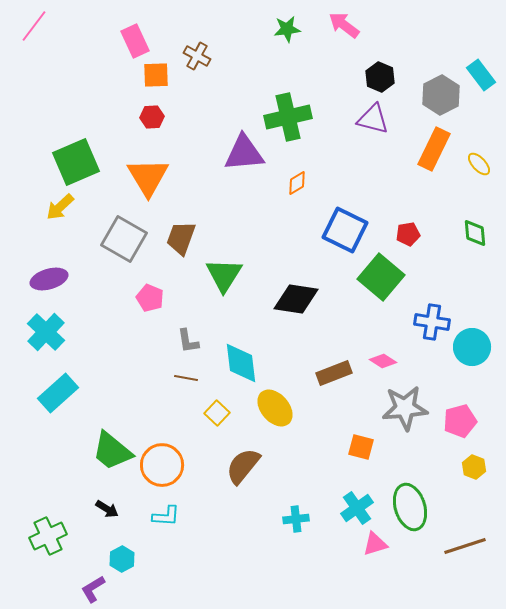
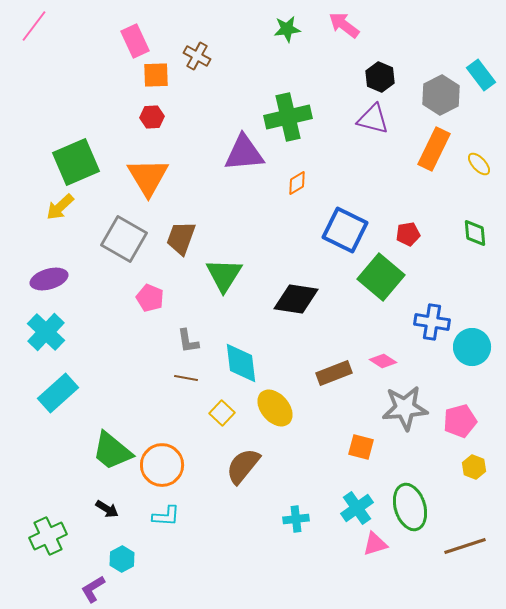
yellow square at (217, 413): moved 5 px right
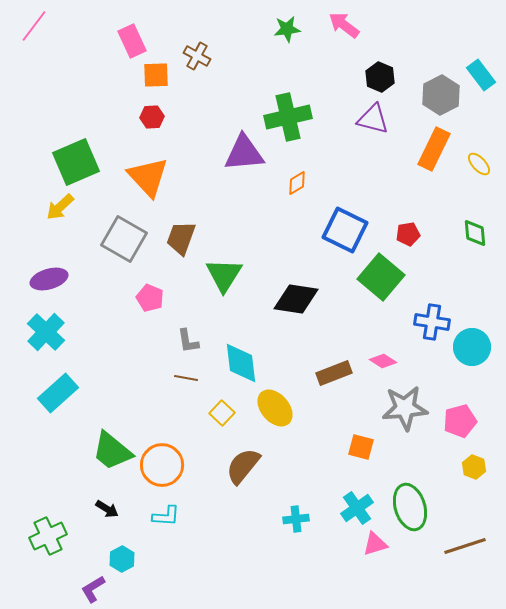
pink rectangle at (135, 41): moved 3 px left
orange triangle at (148, 177): rotated 12 degrees counterclockwise
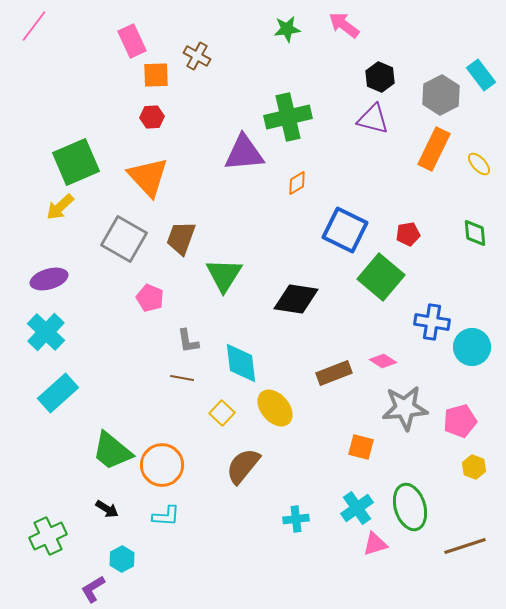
brown line at (186, 378): moved 4 px left
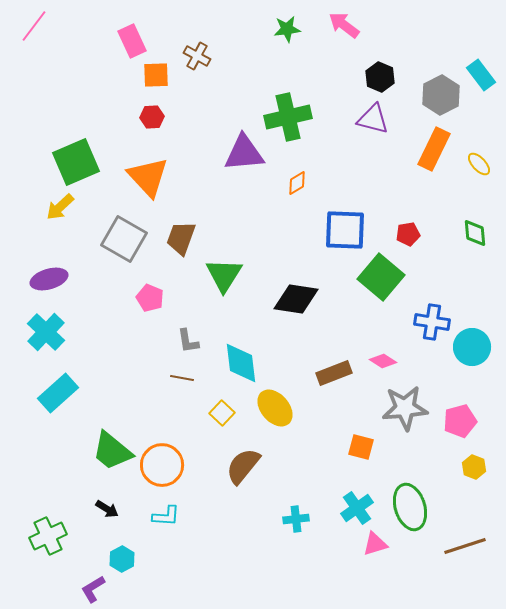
blue square at (345, 230): rotated 24 degrees counterclockwise
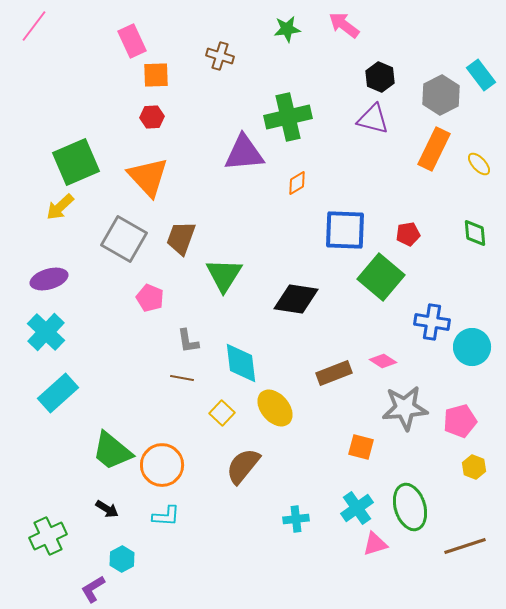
brown cross at (197, 56): moved 23 px right; rotated 12 degrees counterclockwise
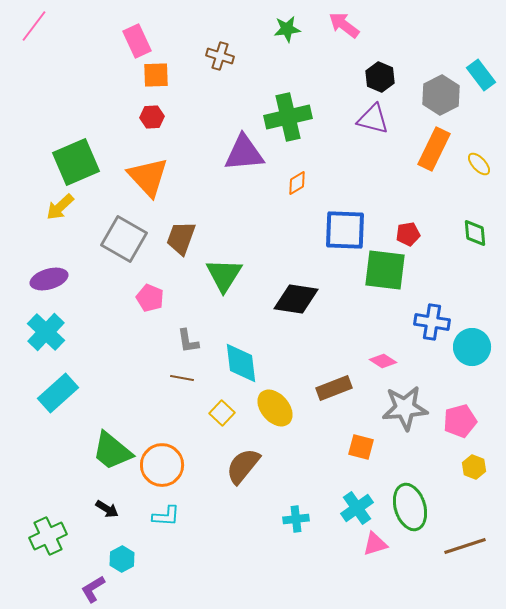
pink rectangle at (132, 41): moved 5 px right
green square at (381, 277): moved 4 px right, 7 px up; rotated 33 degrees counterclockwise
brown rectangle at (334, 373): moved 15 px down
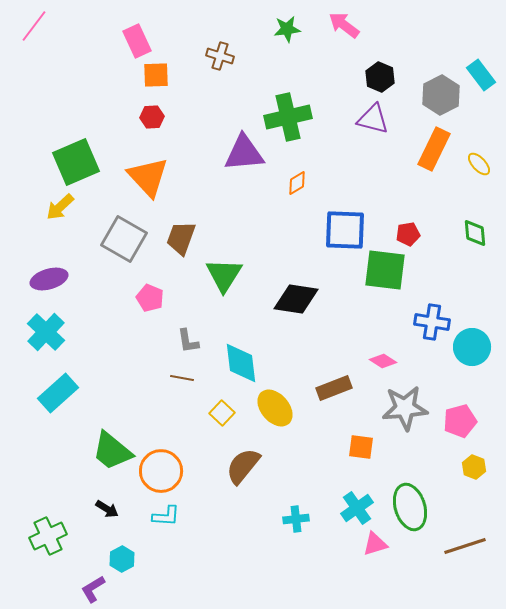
orange square at (361, 447): rotated 8 degrees counterclockwise
orange circle at (162, 465): moved 1 px left, 6 px down
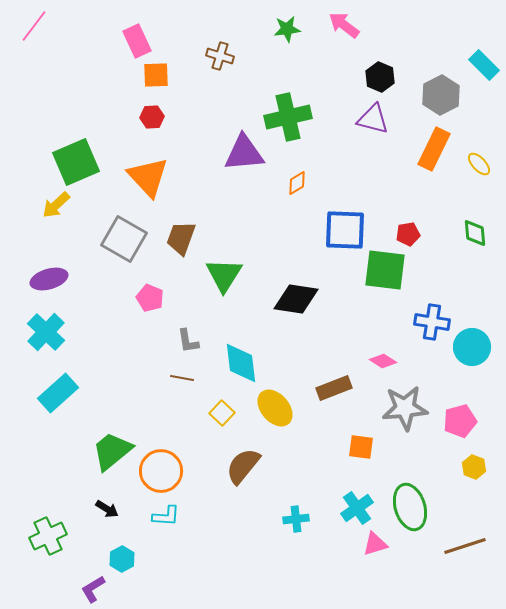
cyan rectangle at (481, 75): moved 3 px right, 10 px up; rotated 8 degrees counterclockwise
yellow arrow at (60, 207): moved 4 px left, 2 px up
green trapezoid at (112, 451): rotated 102 degrees clockwise
